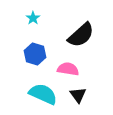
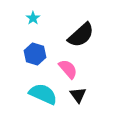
pink semicircle: rotated 40 degrees clockwise
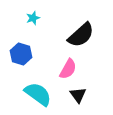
cyan star: rotated 16 degrees clockwise
blue hexagon: moved 14 px left
pink semicircle: rotated 70 degrees clockwise
cyan semicircle: moved 5 px left; rotated 12 degrees clockwise
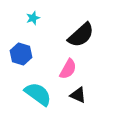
black triangle: rotated 30 degrees counterclockwise
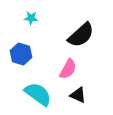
cyan star: moved 2 px left; rotated 24 degrees clockwise
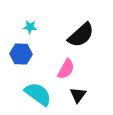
cyan star: moved 1 px left, 9 px down
blue hexagon: rotated 15 degrees counterclockwise
pink semicircle: moved 2 px left
black triangle: rotated 42 degrees clockwise
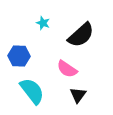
cyan star: moved 13 px right, 4 px up; rotated 16 degrees clockwise
blue hexagon: moved 2 px left, 2 px down
pink semicircle: moved 1 px right; rotated 95 degrees clockwise
cyan semicircle: moved 6 px left, 3 px up; rotated 16 degrees clockwise
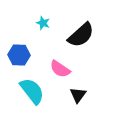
blue hexagon: moved 1 px up
pink semicircle: moved 7 px left
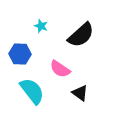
cyan star: moved 2 px left, 3 px down
blue hexagon: moved 1 px right, 1 px up
black triangle: moved 2 px right, 2 px up; rotated 30 degrees counterclockwise
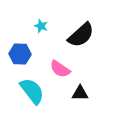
black triangle: rotated 36 degrees counterclockwise
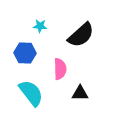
cyan star: moved 1 px left; rotated 16 degrees counterclockwise
blue hexagon: moved 5 px right, 1 px up
pink semicircle: rotated 125 degrees counterclockwise
cyan semicircle: moved 1 px left, 2 px down
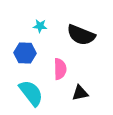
black semicircle: rotated 64 degrees clockwise
black triangle: rotated 12 degrees counterclockwise
